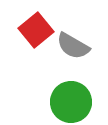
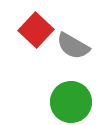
red square: rotated 8 degrees counterclockwise
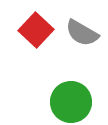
gray semicircle: moved 9 px right, 13 px up
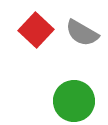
green circle: moved 3 px right, 1 px up
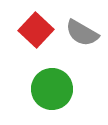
green circle: moved 22 px left, 12 px up
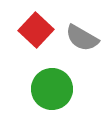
gray semicircle: moved 5 px down
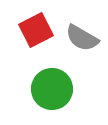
red square: rotated 20 degrees clockwise
